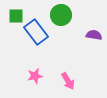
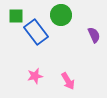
purple semicircle: rotated 56 degrees clockwise
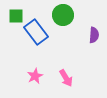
green circle: moved 2 px right
purple semicircle: rotated 28 degrees clockwise
pink star: rotated 14 degrees counterclockwise
pink arrow: moved 2 px left, 3 px up
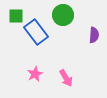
pink star: moved 2 px up
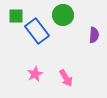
blue rectangle: moved 1 px right, 1 px up
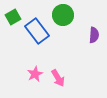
green square: moved 3 px left, 1 px down; rotated 28 degrees counterclockwise
pink arrow: moved 8 px left
